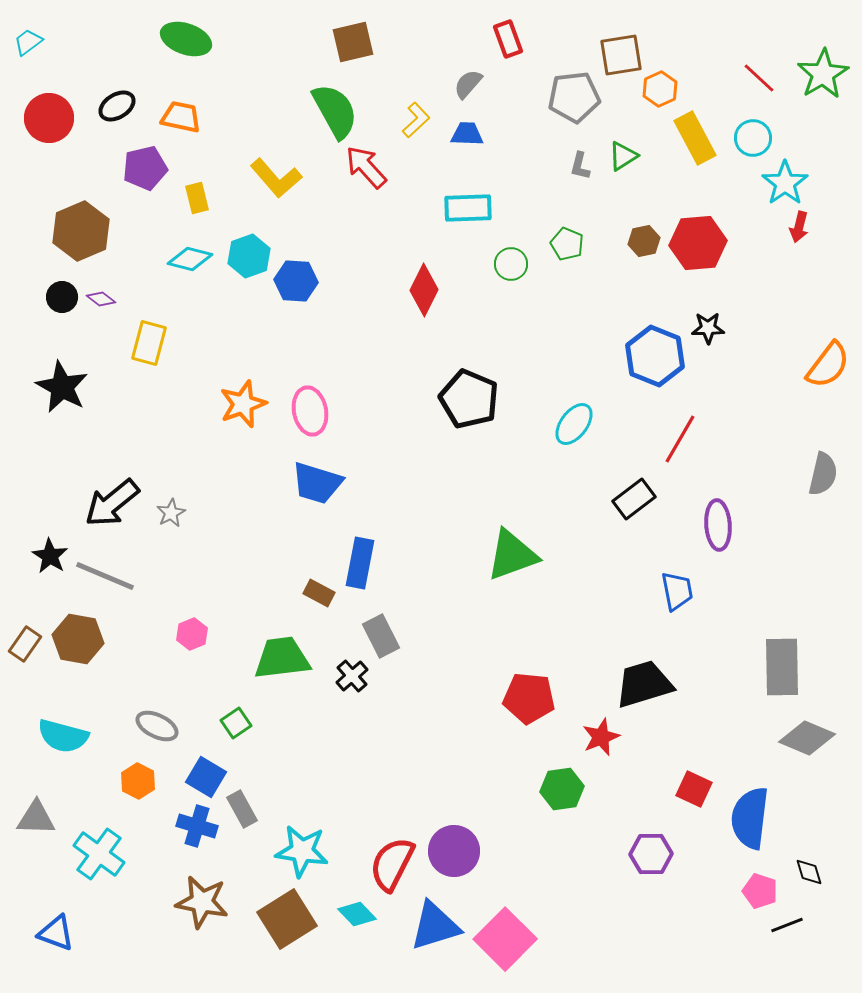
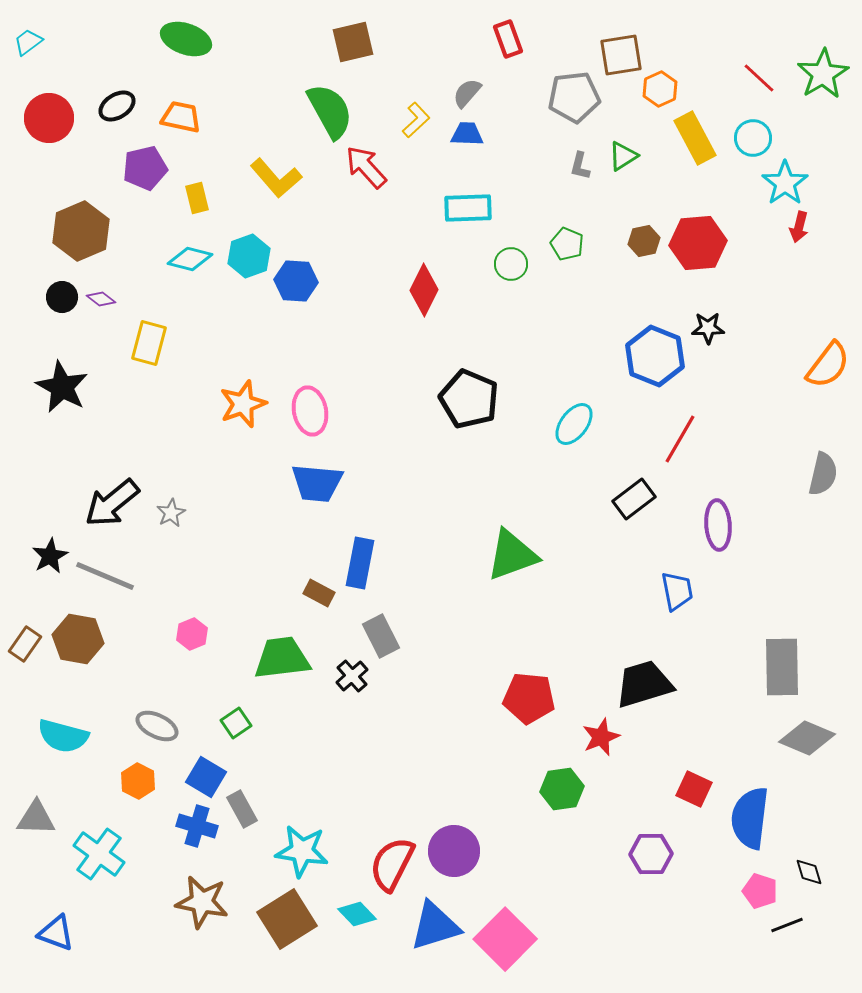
gray semicircle at (468, 84): moved 1 px left, 9 px down
green semicircle at (335, 111): moved 5 px left
blue trapezoid at (317, 483): rotated 12 degrees counterclockwise
black star at (50, 556): rotated 12 degrees clockwise
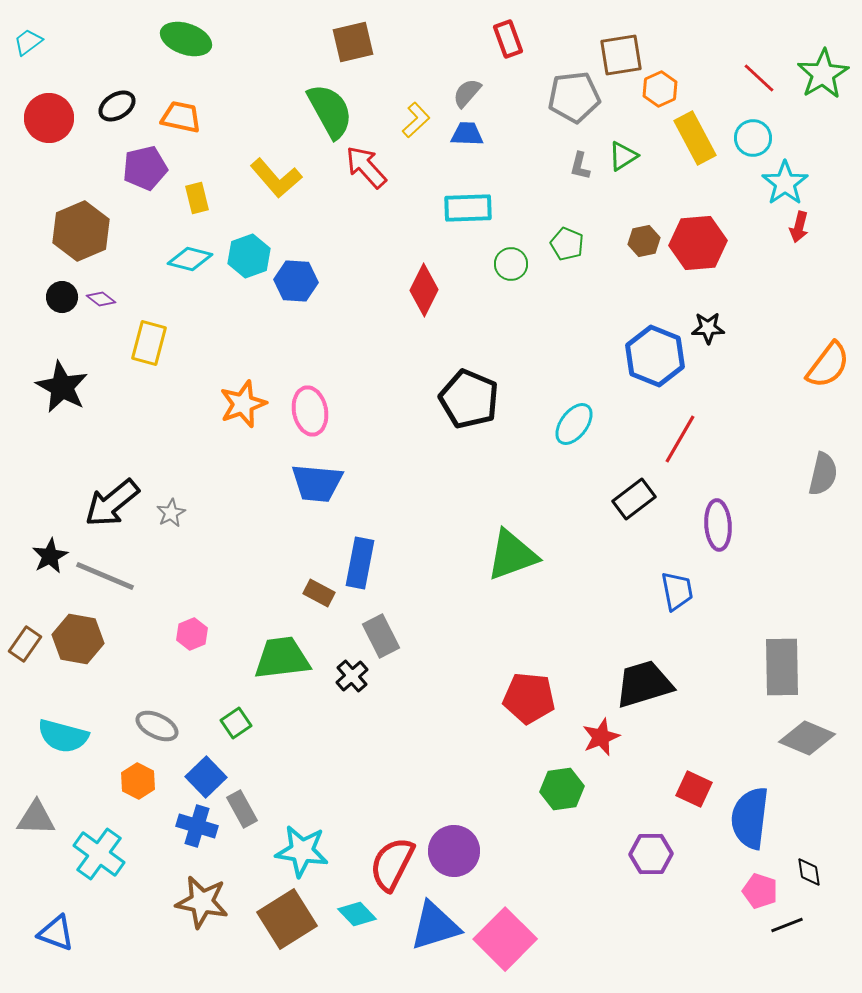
blue square at (206, 777): rotated 15 degrees clockwise
black diamond at (809, 872): rotated 8 degrees clockwise
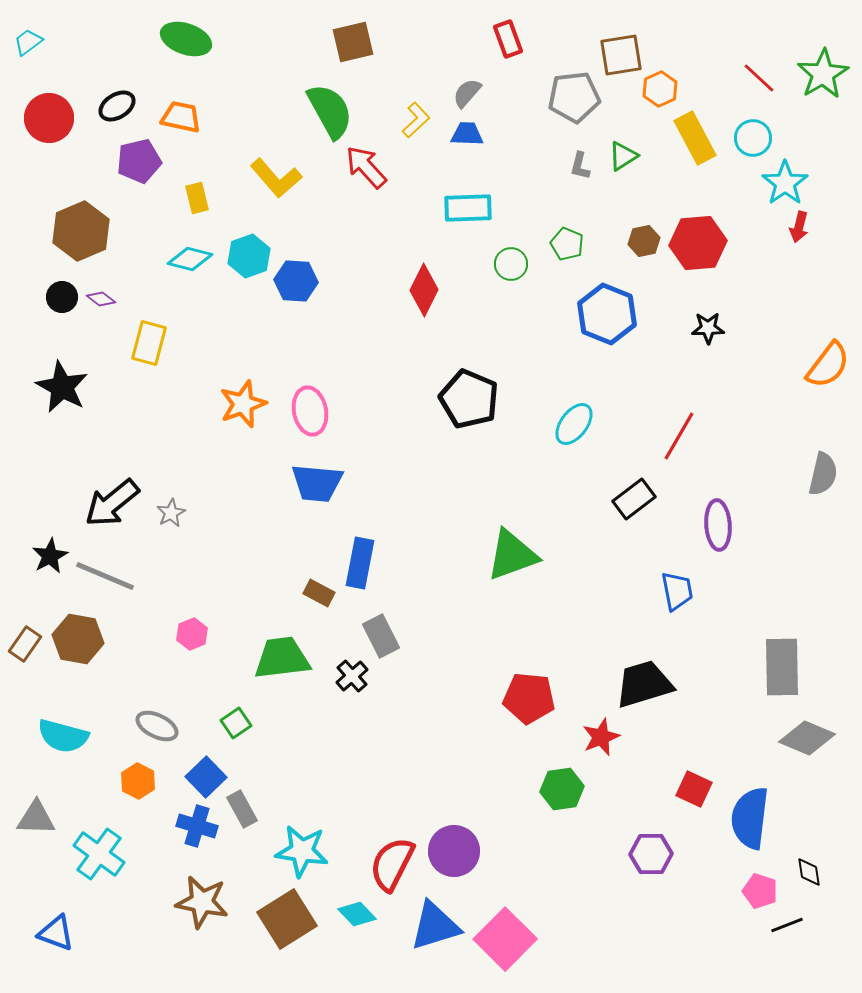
purple pentagon at (145, 168): moved 6 px left, 7 px up
blue hexagon at (655, 356): moved 48 px left, 42 px up
red line at (680, 439): moved 1 px left, 3 px up
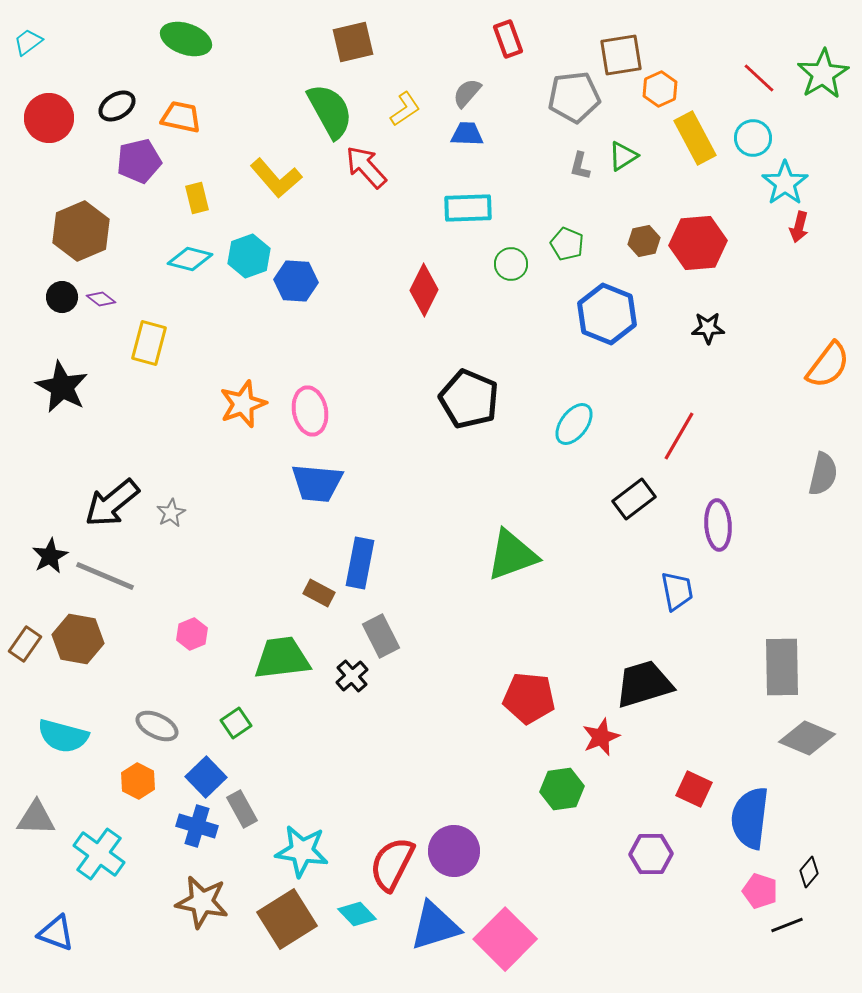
yellow L-shape at (416, 120): moved 11 px left, 11 px up; rotated 9 degrees clockwise
black diamond at (809, 872): rotated 48 degrees clockwise
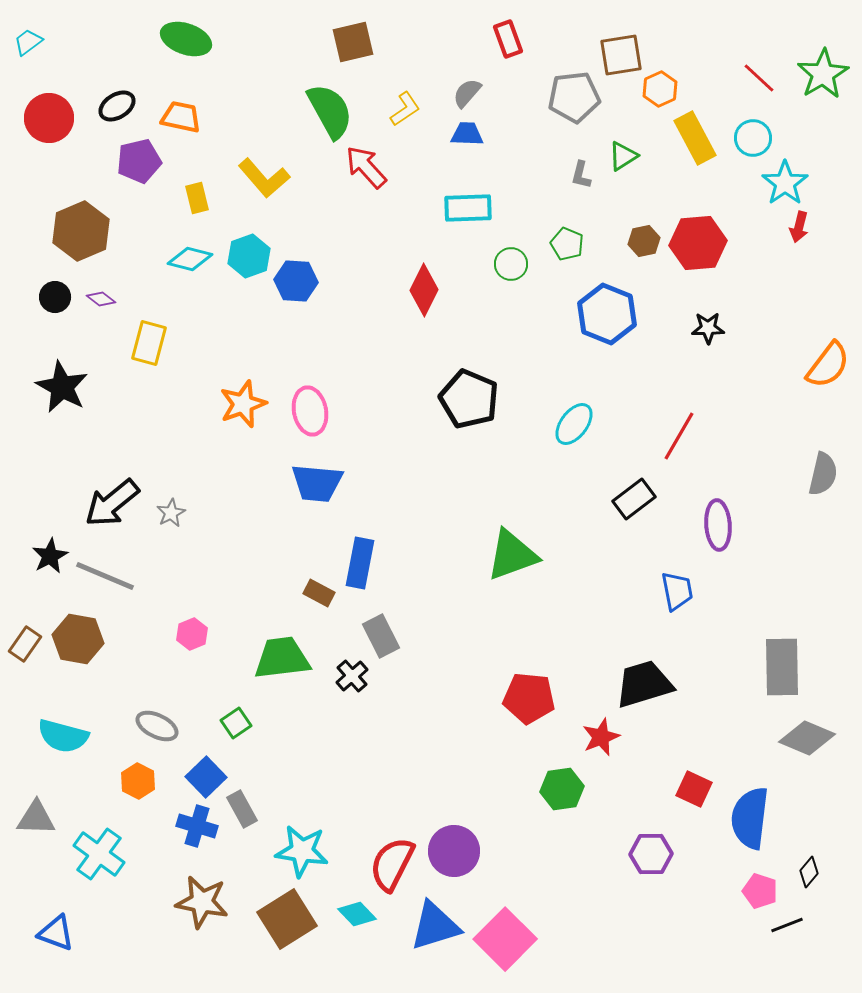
gray L-shape at (580, 166): moved 1 px right, 9 px down
yellow L-shape at (276, 178): moved 12 px left
black circle at (62, 297): moved 7 px left
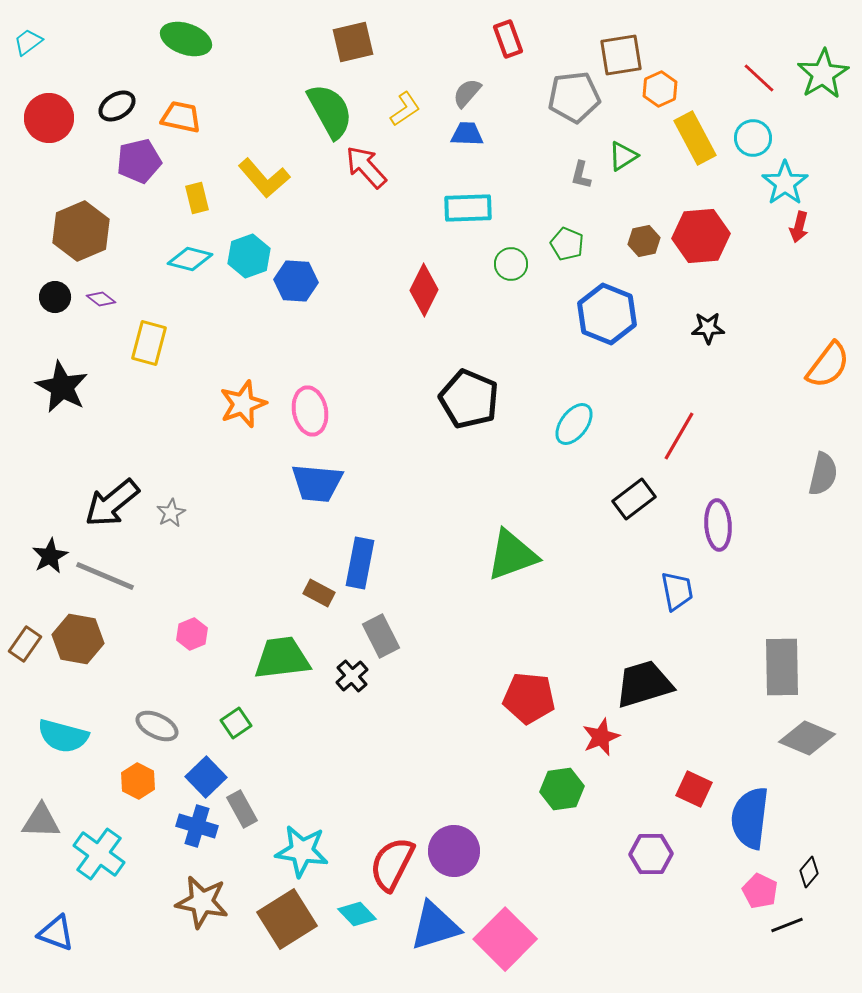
red hexagon at (698, 243): moved 3 px right, 7 px up
gray triangle at (36, 818): moved 5 px right, 3 px down
pink pentagon at (760, 891): rotated 8 degrees clockwise
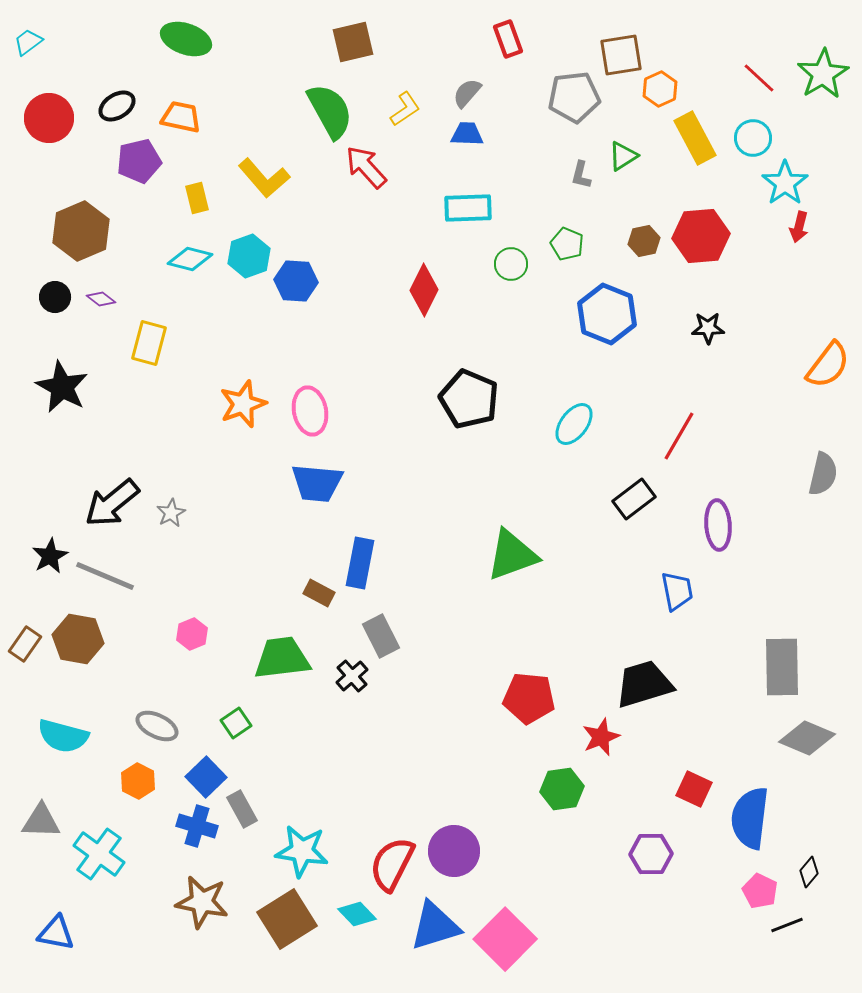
blue triangle at (56, 933): rotated 9 degrees counterclockwise
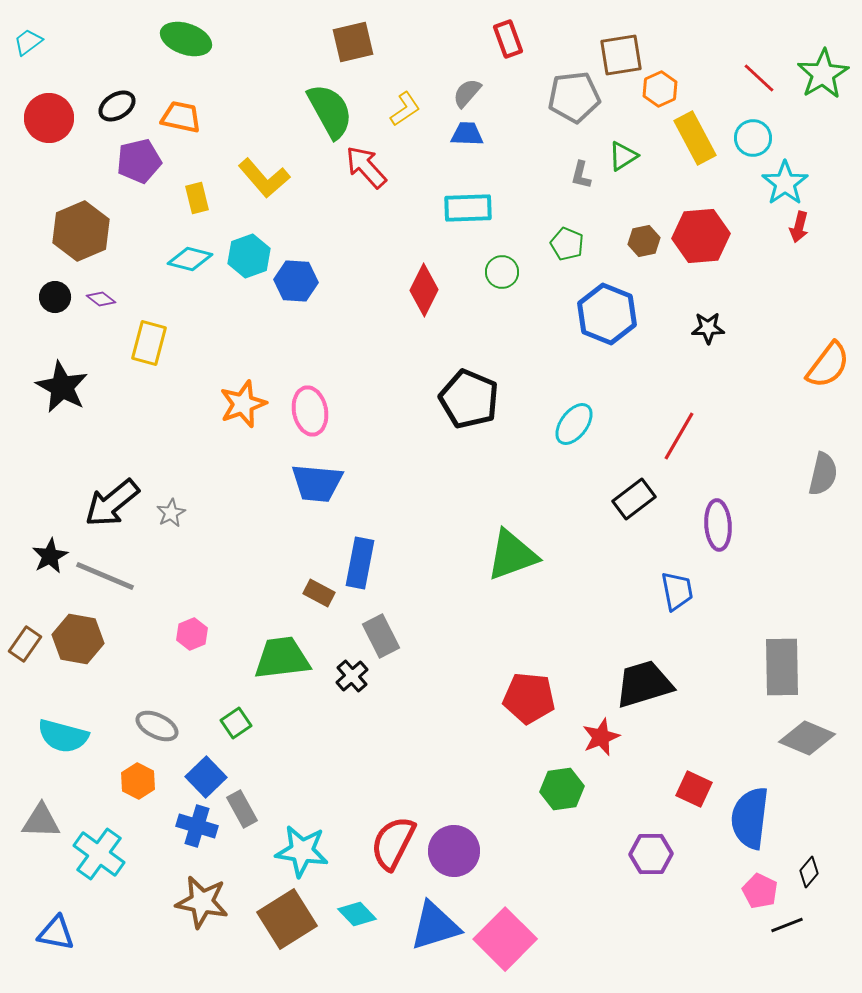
green circle at (511, 264): moved 9 px left, 8 px down
red semicircle at (392, 864): moved 1 px right, 21 px up
